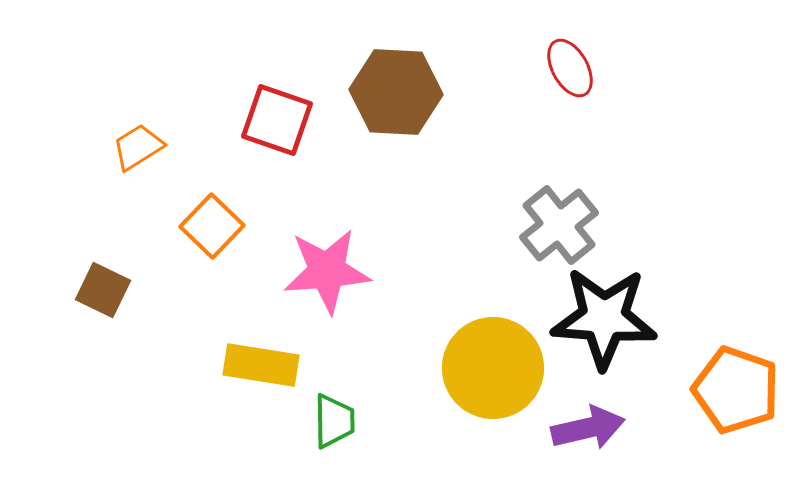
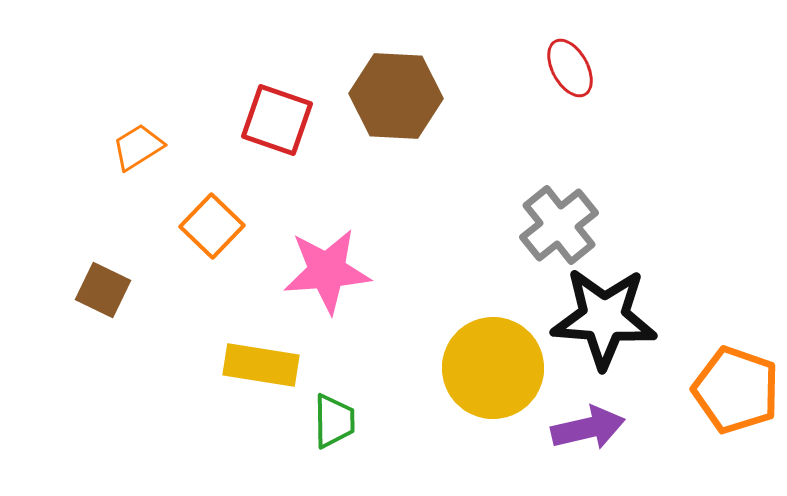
brown hexagon: moved 4 px down
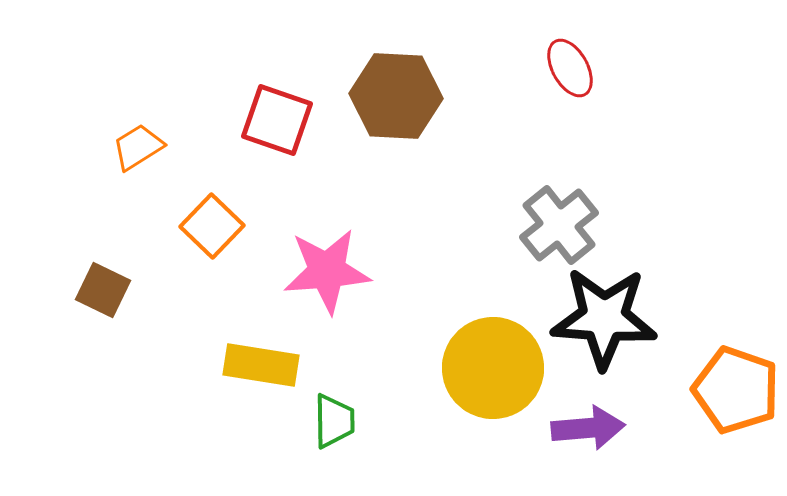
purple arrow: rotated 8 degrees clockwise
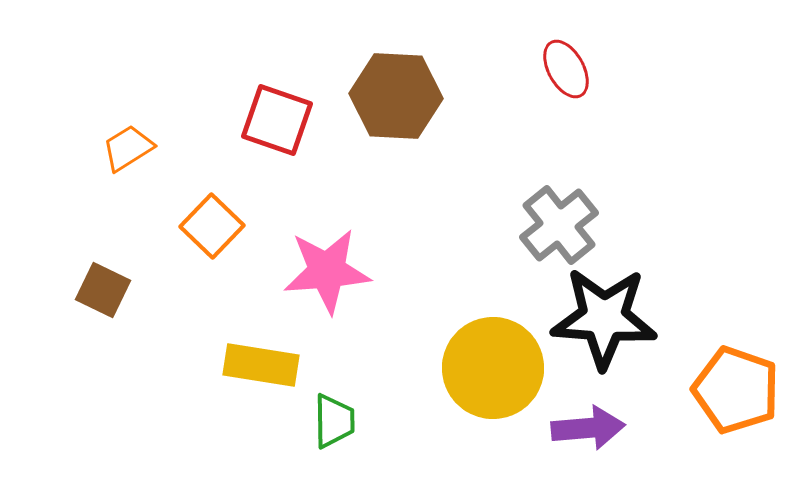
red ellipse: moved 4 px left, 1 px down
orange trapezoid: moved 10 px left, 1 px down
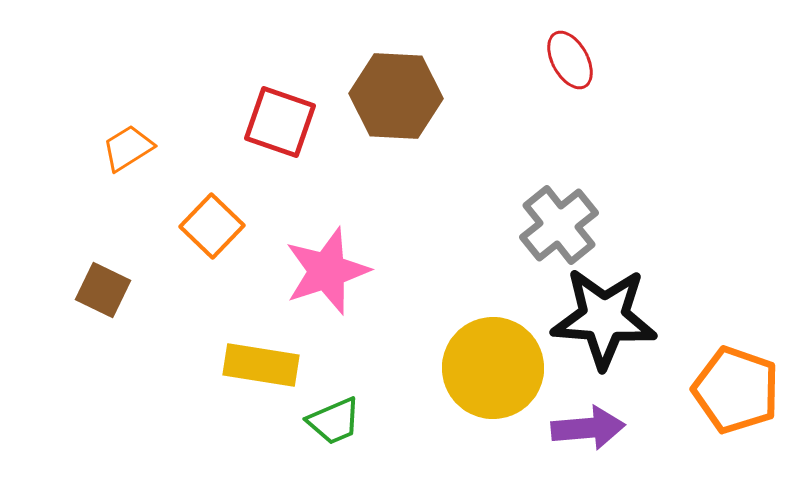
red ellipse: moved 4 px right, 9 px up
red square: moved 3 px right, 2 px down
pink star: rotated 14 degrees counterclockwise
green trapezoid: rotated 68 degrees clockwise
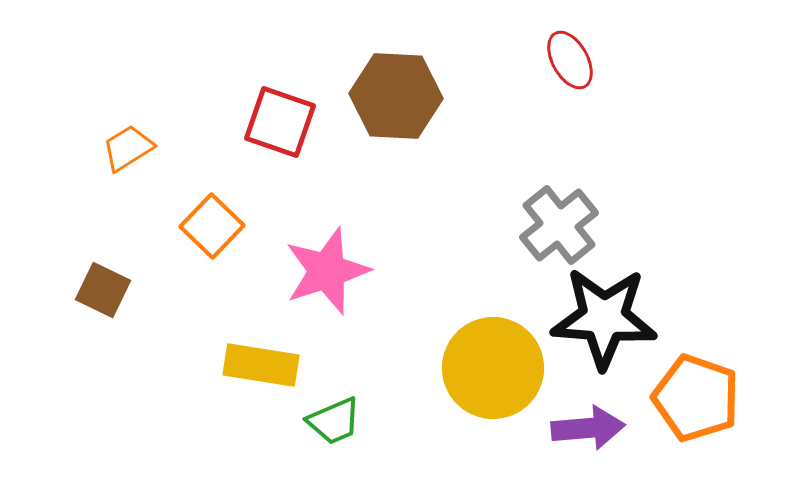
orange pentagon: moved 40 px left, 8 px down
